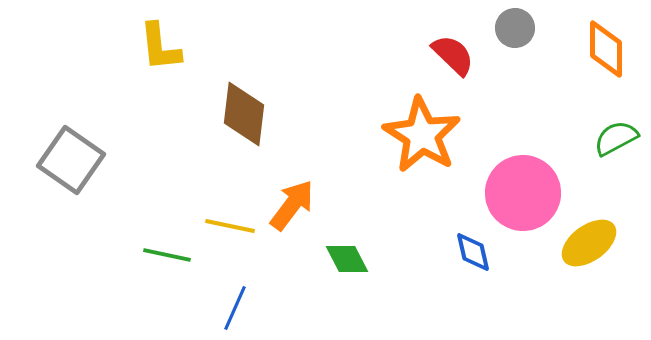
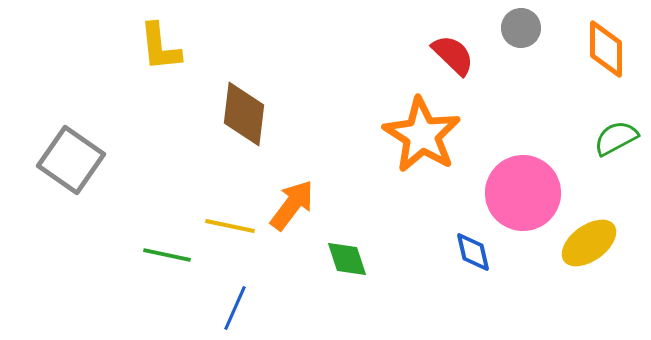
gray circle: moved 6 px right
green diamond: rotated 9 degrees clockwise
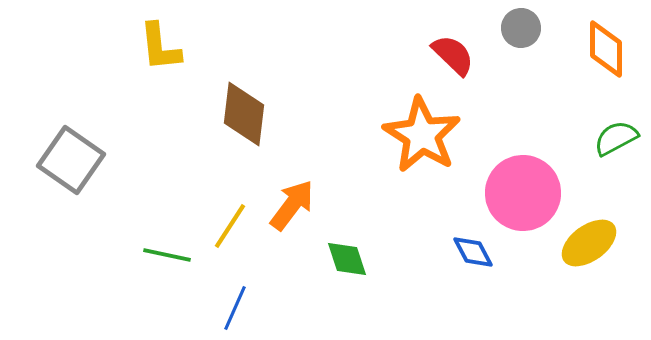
yellow line: rotated 69 degrees counterclockwise
blue diamond: rotated 15 degrees counterclockwise
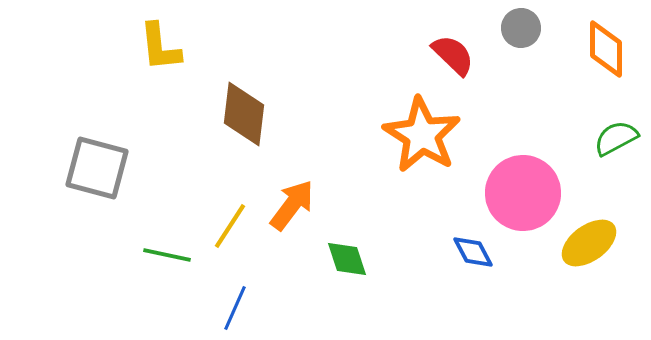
gray square: moved 26 px right, 8 px down; rotated 20 degrees counterclockwise
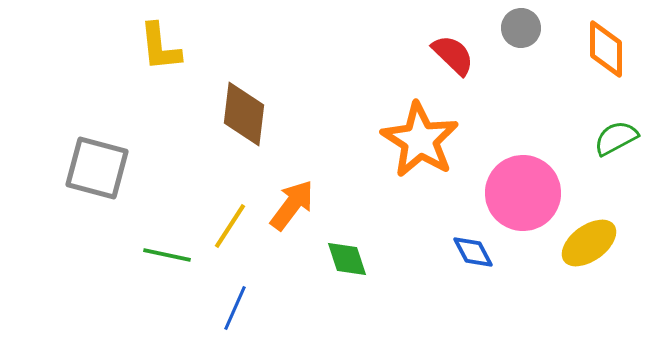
orange star: moved 2 px left, 5 px down
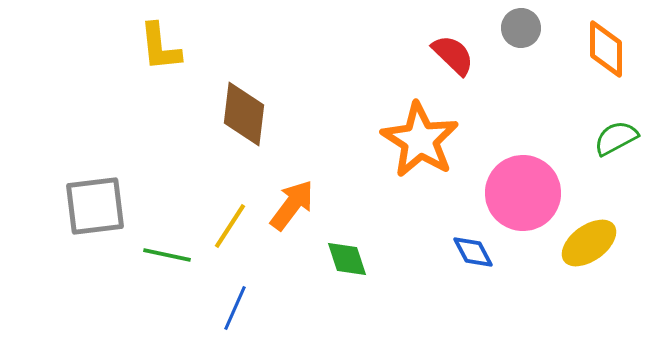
gray square: moved 2 px left, 38 px down; rotated 22 degrees counterclockwise
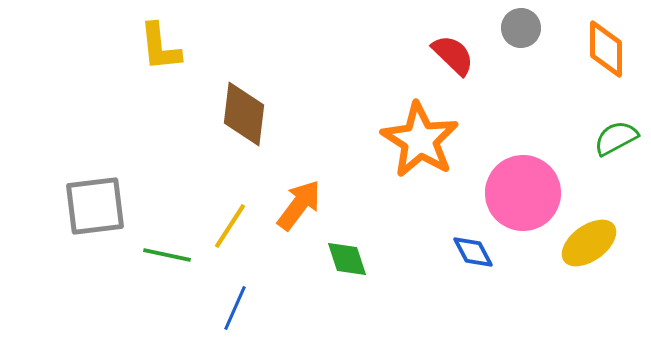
orange arrow: moved 7 px right
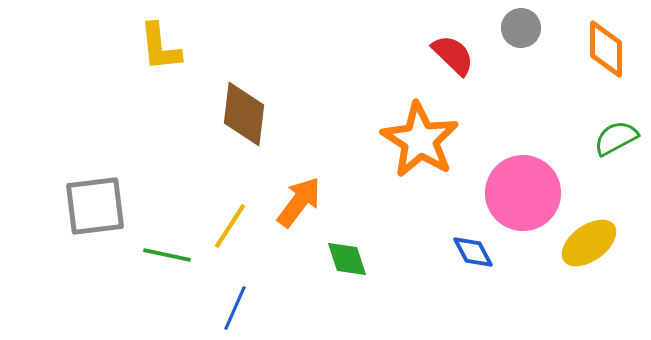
orange arrow: moved 3 px up
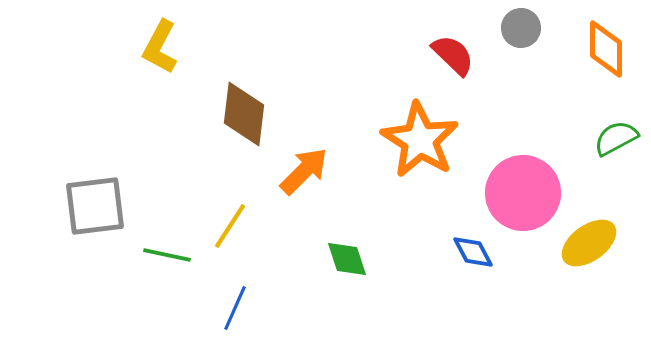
yellow L-shape: rotated 34 degrees clockwise
orange arrow: moved 5 px right, 31 px up; rotated 8 degrees clockwise
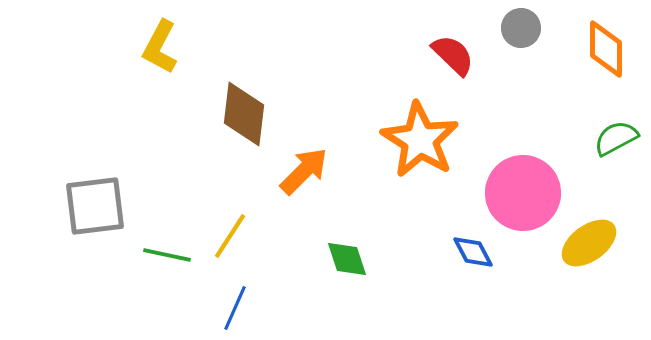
yellow line: moved 10 px down
